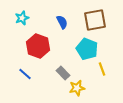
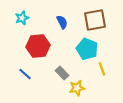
red hexagon: rotated 25 degrees counterclockwise
gray rectangle: moved 1 px left
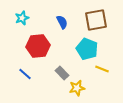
brown square: moved 1 px right
yellow line: rotated 48 degrees counterclockwise
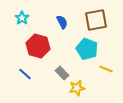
cyan star: rotated 16 degrees counterclockwise
red hexagon: rotated 20 degrees clockwise
yellow line: moved 4 px right
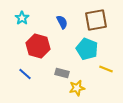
gray rectangle: rotated 32 degrees counterclockwise
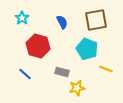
gray rectangle: moved 1 px up
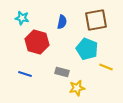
cyan star: rotated 24 degrees counterclockwise
blue semicircle: rotated 40 degrees clockwise
red hexagon: moved 1 px left, 4 px up
yellow line: moved 2 px up
blue line: rotated 24 degrees counterclockwise
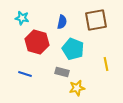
cyan pentagon: moved 14 px left
yellow line: moved 3 px up; rotated 56 degrees clockwise
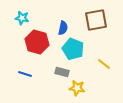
blue semicircle: moved 1 px right, 6 px down
yellow line: moved 2 px left; rotated 40 degrees counterclockwise
yellow star: rotated 21 degrees clockwise
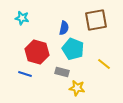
blue semicircle: moved 1 px right
red hexagon: moved 10 px down
